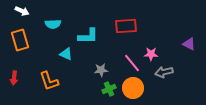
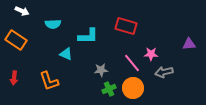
red rectangle: rotated 20 degrees clockwise
orange rectangle: moved 4 px left; rotated 40 degrees counterclockwise
purple triangle: rotated 32 degrees counterclockwise
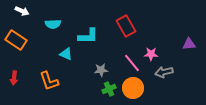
red rectangle: rotated 45 degrees clockwise
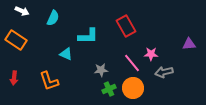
cyan semicircle: moved 6 px up; rotated 63 degrees counterclockwise
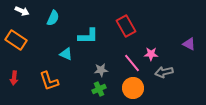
purple triangle: rotated 32 degrees clockwise
green cross: moved 10 px left
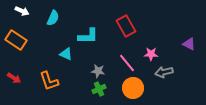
pink line: moved 5 px left
gray star: moved 3 px left, 1 px down; rotated 16 degrees clockwise
red arrow: rotated 64 degrees counterclockwise
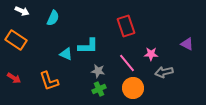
red rectangle: rotated 10 degrees clockwise
cyan L-shape: moved 10 px down
purple triangle: moved 2 px left
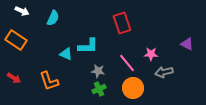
red rectangle: moved 4 px left, 3 px up
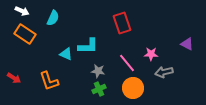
orange rectangle: moved 9 px right, 6 px up
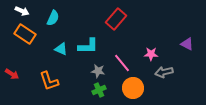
red rectangle: moved 6 px left, 4 px up; rotated 60 degrees clockwise
cyan triangle: moved 5 px left, 5 px up
pink line: moved 5 px left
red arrow: moved 2 px left, 4 px up
green cross: moved 1 px down
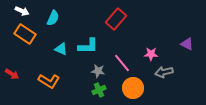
orange L-shape: rotated 40 degrees counterclockwise
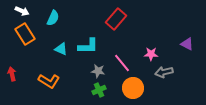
orange rectangle: rotated 25 degrees clockwise
red arrow: rotated 136 degrees counterclockwise
